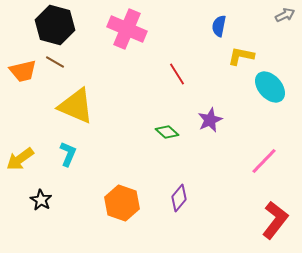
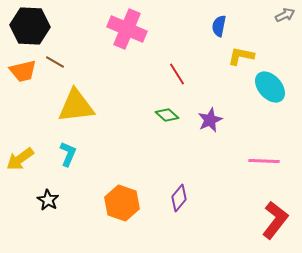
black hexagon: moved 25 px left, 1 px down; rotated 12 degrees counterclockwise
yellow triangle: rotated 30 degrees counterclockwise
green diamond: moved 17 px up
pink line: rotated 48 degrees clockwise
black star: moved 7 px right
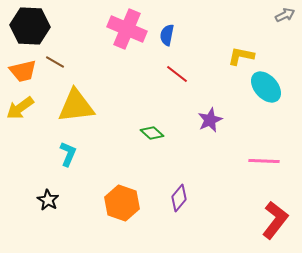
blue semicircle: moved 52 px left, 9 px down
red line: rotated 20 degrees counterclockwise
cyan ellipse: moved 4 px left
green diamond: moved 15 px left, 18 px down
yellow arrow: moved 51 px up
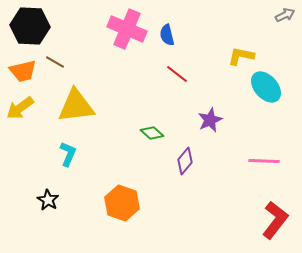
blue semicircle: rotated 25 degrees counterclockwise
purple diamond: moved 6 px right, 37 px up
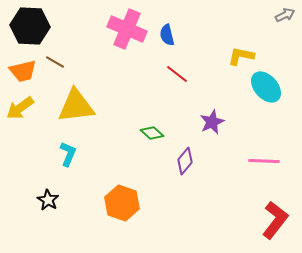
purple star: moved 2 px right, 2 px down
